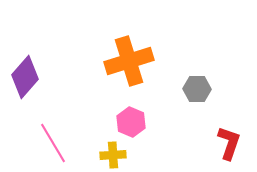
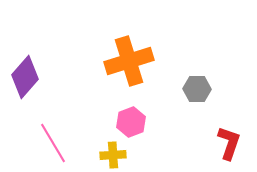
pink hexagon: rotated 16 degrees clockwise
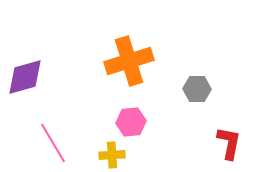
purple diamond: rotated 33 degrees clockwise
pink hexagon: rotated 16 degrees clockwise
red L-shape: rotated 8 degrees counterclockwise
yellow cross: moved 1 px left
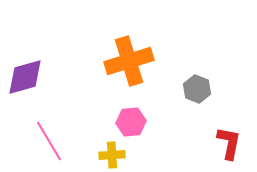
gray hexagon: rotated 20 degrees clockwise
pink line: moved 4 px left, 2 px up
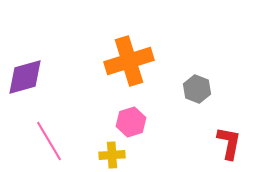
pink hexagon: rotated 12 degrees counterclockwise
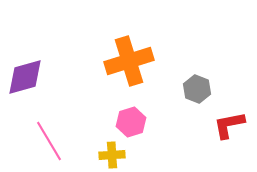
red L-shape: moved 18 px up; rotated 112 degrees counterclockwise
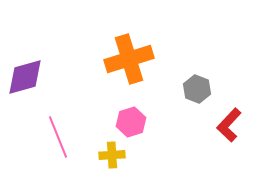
orange cross: moved 2 px up
red L-shape: rotated 36 degrees counterclockwise
pink line: moved 9 px right, 4 px up; rotated 9 degrees clockwise
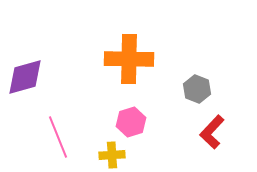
orange cross: rotated 18 degrees clockwise
red L-shape: moved 17 px left, 7 px down
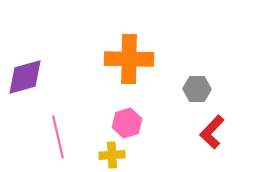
gray hexagon: rotated 20 degrees counterclockwise
pink hexagon: moved 4 px left, 1 px down
pink line: rotated 9 degrees clockwise
